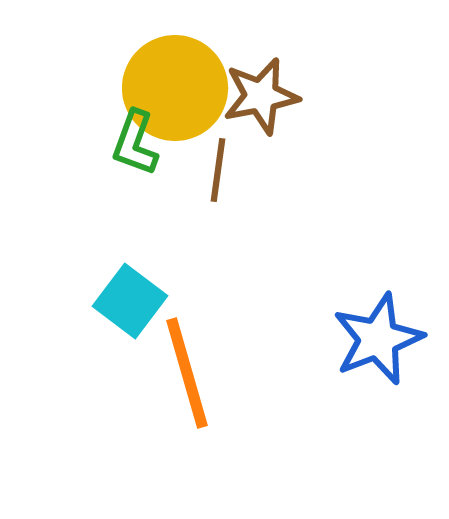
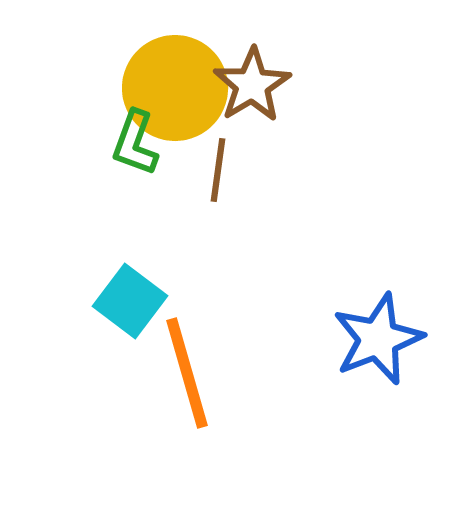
brown star: moved 9 px left, 11 px up; rotated 20 degrees counterclockwise
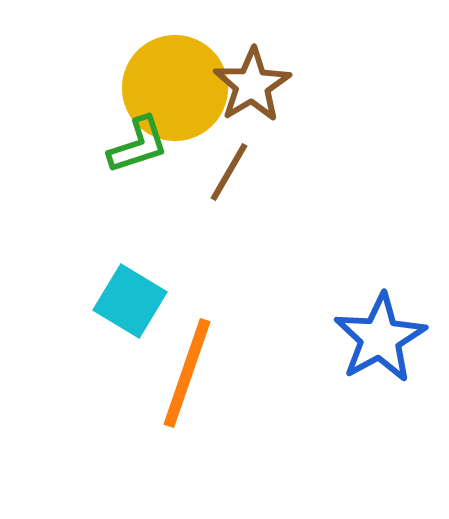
green L-shape: moved 3 px right, 2 px down; rotated 128 degrees counterclockwise
brown line: moved 11 px right, 2 px down; rotated 22 degrees clockwise
cyan square: rotated 6 degrees counterclockwise
blue star: moved 2 px right, 1 px up; rotated 8 degrees counterclockwise
orange line: rotated 35 degrees clockwise
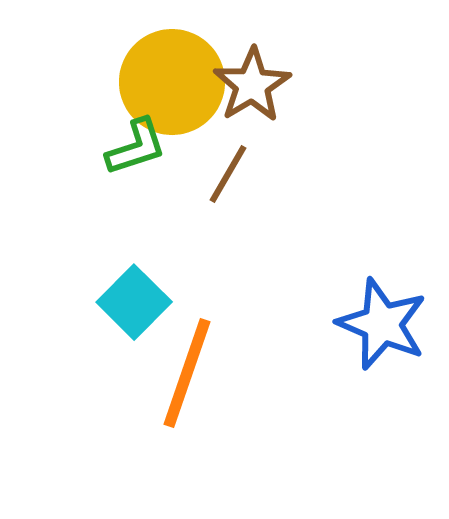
yellow circle: moved 3 px left, 6 px up
green L-shape: moved 2 px left, 2 px down
brown line: moved 1 px left, 2 px down
cyan square: moved 4 px right, 1 px down; rotated 14 degrees clockwise
blue star: moved 2 px right, 14 px up; rotated 20 degrees counterclockwise
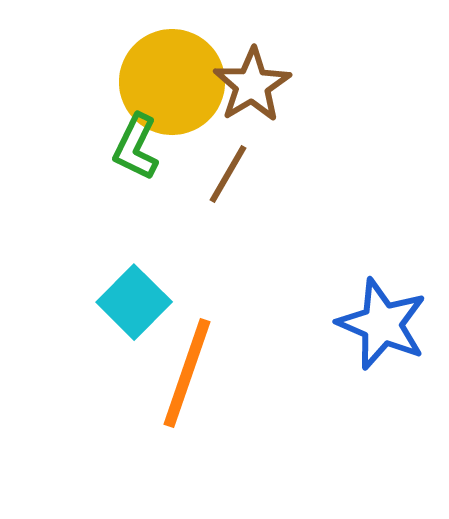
green L-shape: rotated 134 degrees clockwise
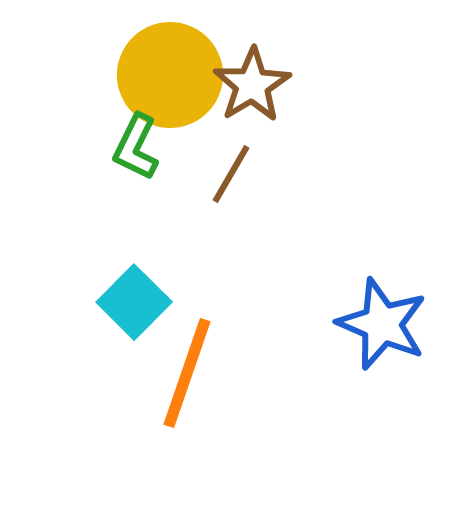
yellow circle: moved 2 px left, 7 px up
brown line: moved 3 px right
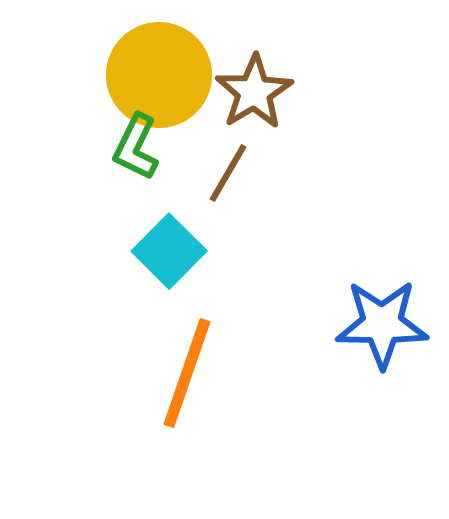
yellow circle: moved 11 px left
brown star: moved 2 px right, 7 px down
brown line: moved 3 px left, 1 px up
cyan square: moved 35 px right, 51 px up
blue star: rotated 22 degrees counterclockwise
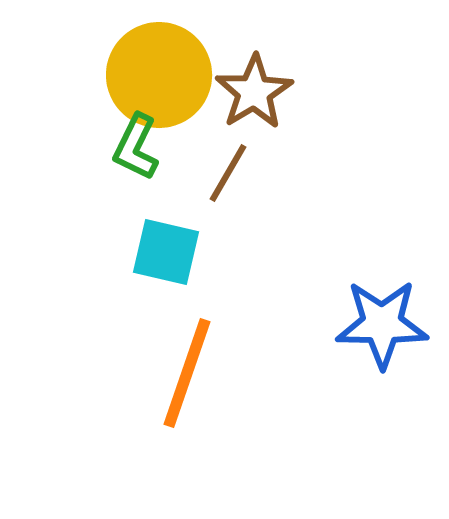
cyan square: moved 3 px left, 1 px down; rotated 32 degrees counterclockwise
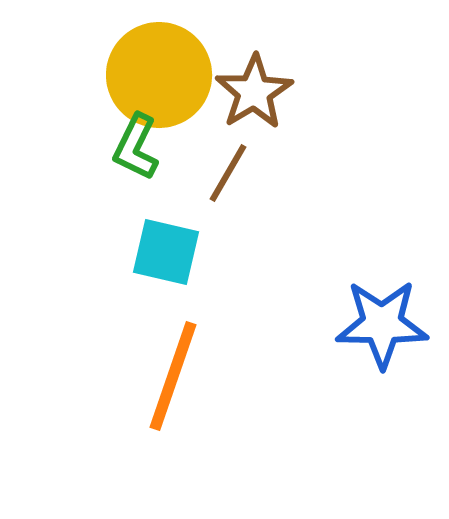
orange line: moved 14 px left, 3 px down
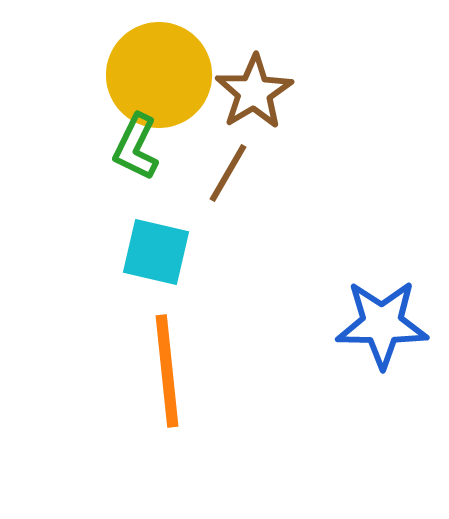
cyan square: moved 10 px left
orange line: moved 6 px left, 5 px up; rotated 25 degrees counterclockwise
